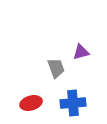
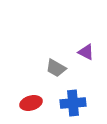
purple triangle: moved 5 px right; rotated 42 degrees clockwise
gray trapezoid: rotated 140 degrees clockwise
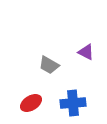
gray trapezoid: moved 7 px left, 3 px up
red ellipse: rotated 15 degrees counterclockwise
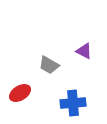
purple triangle: moved 2 px left, 1 px up
red ellipse: moved 11 px left, 10 px up
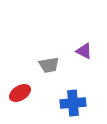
gray trapezoid: rotated 40 degrees counterclockwise
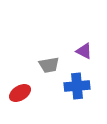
blue cross: moved 4 px right, 17 px up
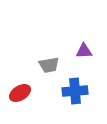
purple triangle: rotated 30 degrees counterclockwise
blue cross: moved 2 px left, 5 px down
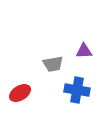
gray trapezoid: moved 4 px right, 1 px up
blue cross: moved 2 px right, 1 px up; rotated 15 degrees clockwise
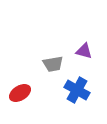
purple triangle: rotated 18 degrees clockwise
blue cross: rotated 20 degrees clockwise
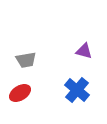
gray trapezoid: moved 27 px left, 4 px up
blue cross: rotated 10 degrees clockwise
